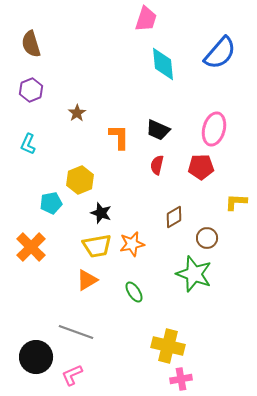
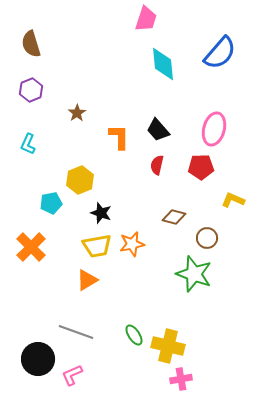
black trapezoid: rotated 25 degrees clockwise
yellow L-shape: moved 3 px left, 2 px up; rotated 20 degrees clockwise
brown diamond: rotated 45 degrees clockwise
green ellipse: moved 43 px down
black circle: moved 2 px right, 2 px down
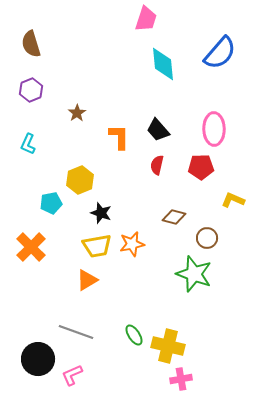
pink ellipse: rotated 16 degrees counterclockwise
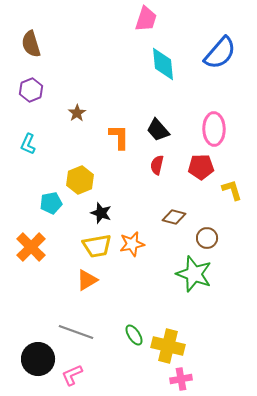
yellow L-shape: moved 1 px left, 10 px up; rotated 50 degrees clockwise
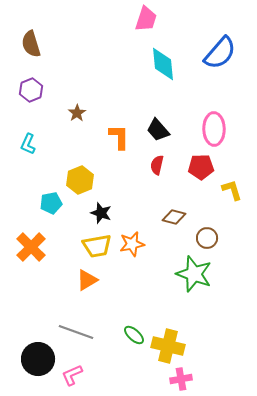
green ellipse: rotated 15 degrees counterclockwise
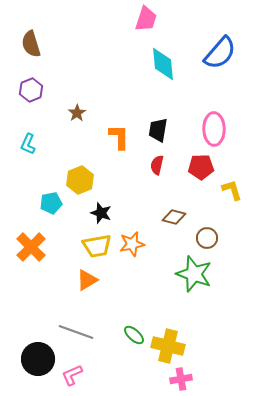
black trapezoid: rotated 50 degrees clockwise
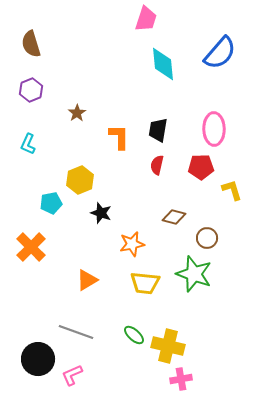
yellow trapezoid: moved 48 px right, 37 px down; rotated 16 degrees clockwise
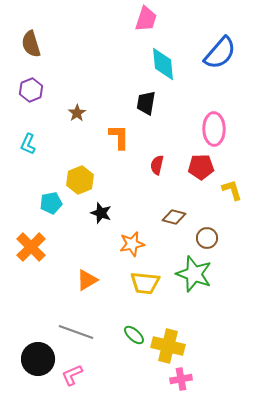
black trapezoid: moved 12 px left, 27 px up
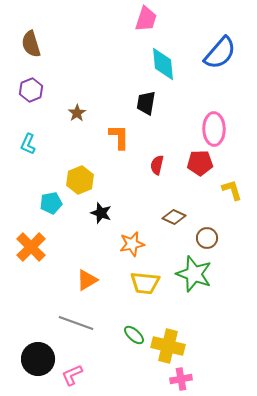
red pentagon: moved 1 px left, 4 px up
brown diamond: rotated 10 degrees clockwise
gray line: moved 9 px up
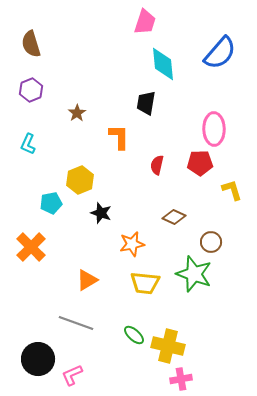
pink trapezoid: moved 1 px left, 3 px down
brown circle: moved 4 px right, 4 px down
